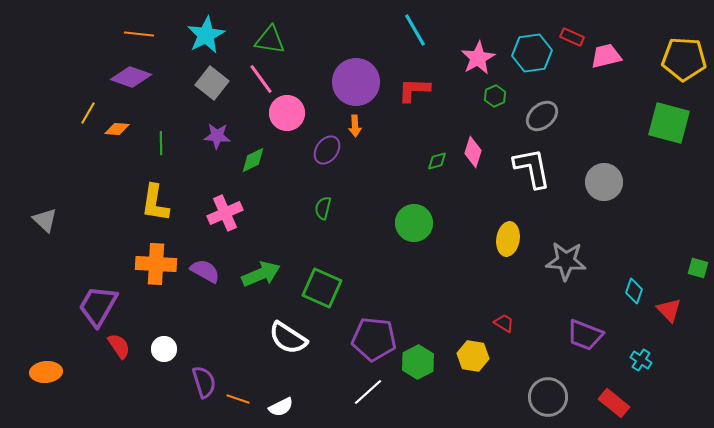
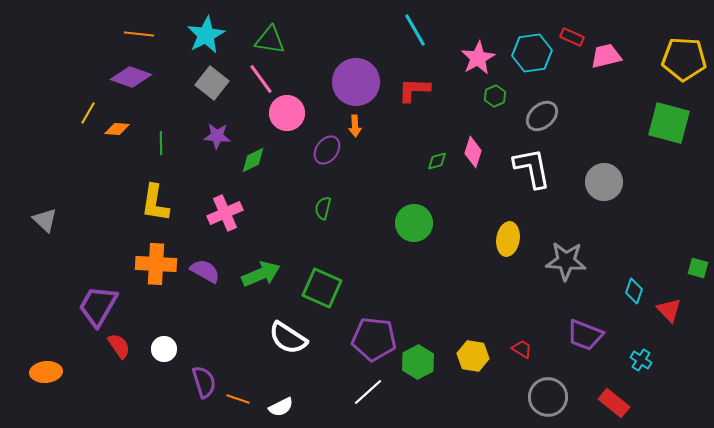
red trapezoid at (504, 323): moved 18 px right, 26 px down
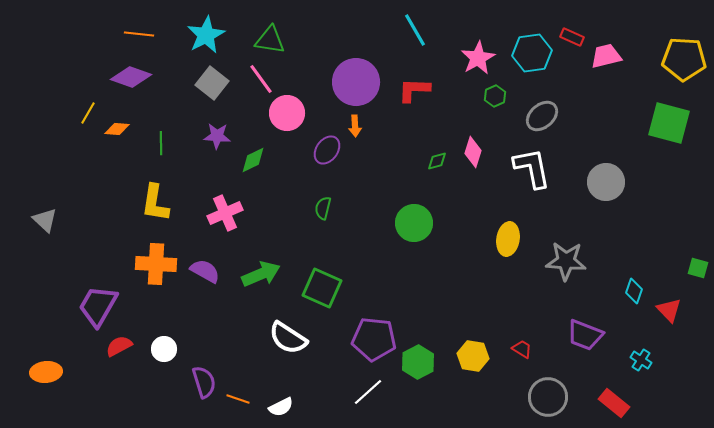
gray circle at (604, 182): moved 2 px right
red semicircle at (119, 346): rotated 84 degrees counterclockwise
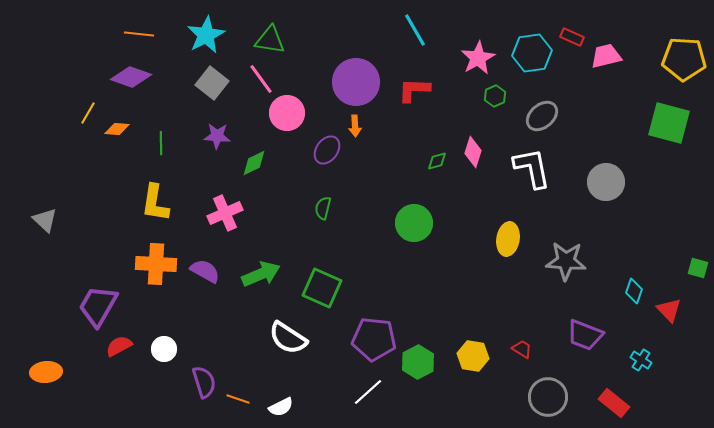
green diamond at (253, 160): moved 1 px right, 3 px down
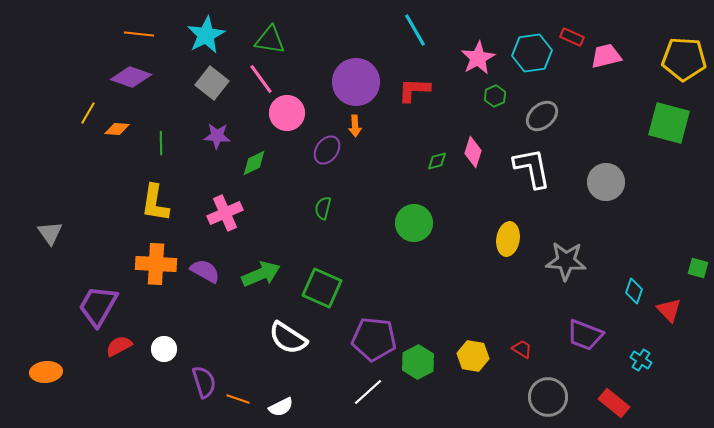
gray triangle at (45, 220): moved 5 px right, 13 px down; rotated 12 degrees clockwise
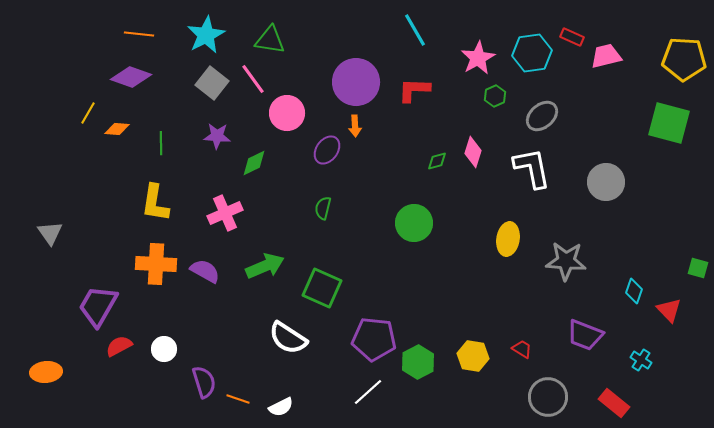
pink line at (261, 79): moved 8 px left
green arrow at (261, 274): moved 4 px right, 8 px up
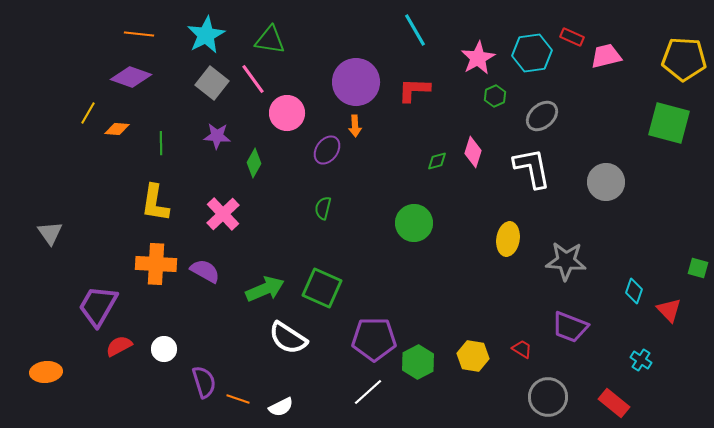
green diamond at (254, 163): rotated 36 degrees counterclockwise
pink cross at (225, 213): moved 2 px left, 1 px down; rotated 20 degrees counterclockwise
green arrow at (265, 266): moved 23 px down
purple trapezoid at (585, 335): moved 15 px left, 8 px up
purple pentagon at (374, 339): rotated 6 degrees counterclockwise
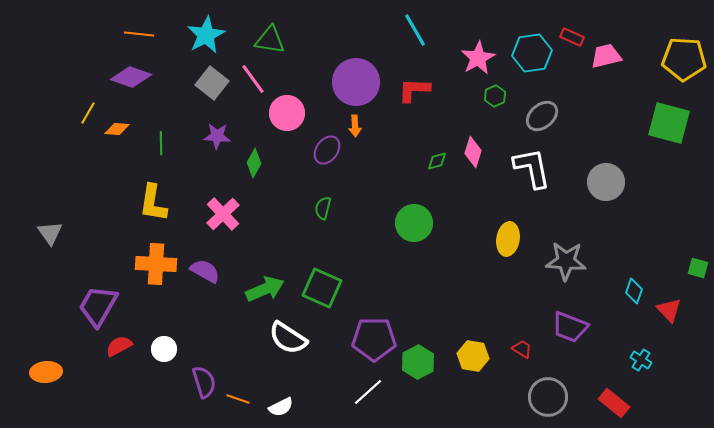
yellow L-shape at (155, 203): moved 2 px left
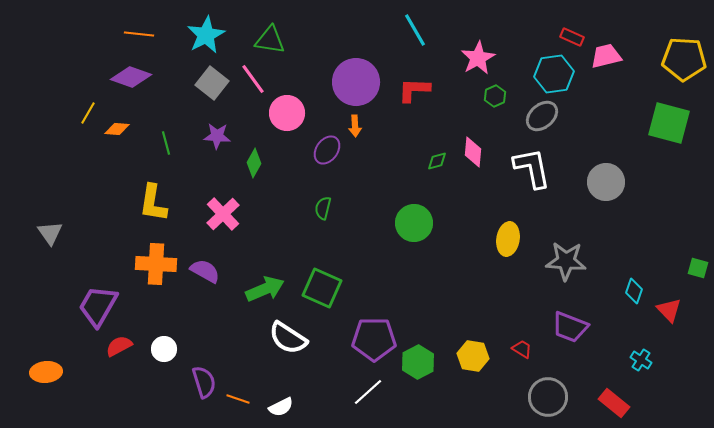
cyan hexagon at (532, 53): moved 22 px right, 21 px down
green line at (161, 143): moved 5 px right; rotated 15 degrees counterclockwise
pink diamond at (473, 152): rotated 12 degrees counterclockwise
